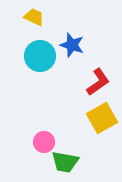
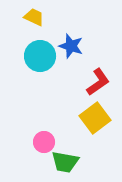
blue star: moved 1 px left, 1 px down
yellow square: moved 7 px left; rotated 8 degrees counterclockwise
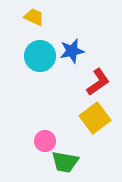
blue star: moved 1 px right, 5 px down; rotated 30 degrees counterclockwise
pink circle: moved 1 px right, 1 px up
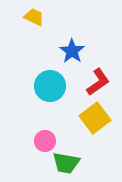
blue star: rotated 25 degrees counterclockwise
cyan circle: moved 10 px right, 30 px down
green trapezoid: moved 1 px right, 1 px down
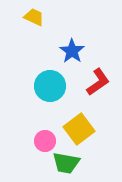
yellow square: moved 16 px left, 11 px down
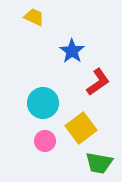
cyan circle: moved 7 px left, 17 px down
yellow square: moved 2 px right, 1 px up
green trapezoid: moved 33 px right
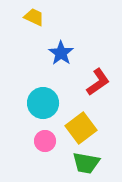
blue star: moved 11 px left, 2 px down
green trapezoid: moved 13 px left
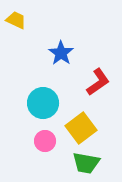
yellow trapezoid: moved 18 px left, 3 px down
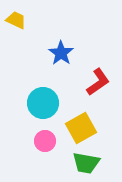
yellow square: rotated 8 degrees clockwise
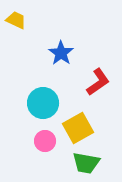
yellow square: moved 3 px left
